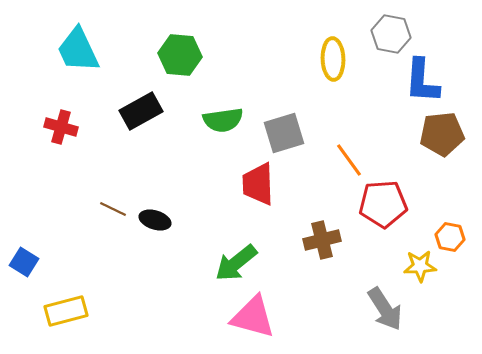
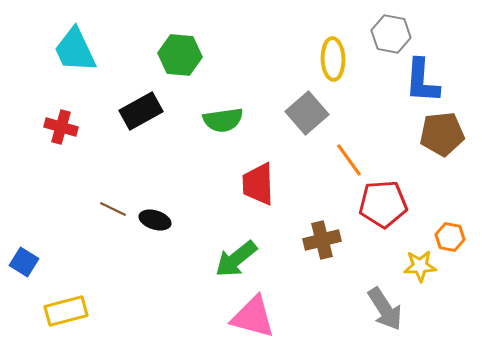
cyan trapezoid: moved 3 px left
gray square: moved 23 px right, 20 px up; rotated 24 degrees counterclockwise
green arrow: moved 4 px up
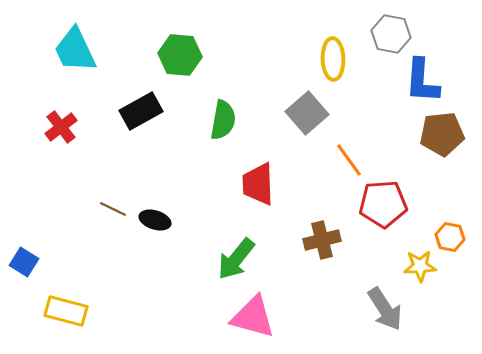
green semicircle: rotated 72 degrees counterclockwise
red cross: rotated 36 degrees clockwise
green arrow: rotated 12 degrees counterclockwise
yellow rectangle: rotated 30 degrees clockwise
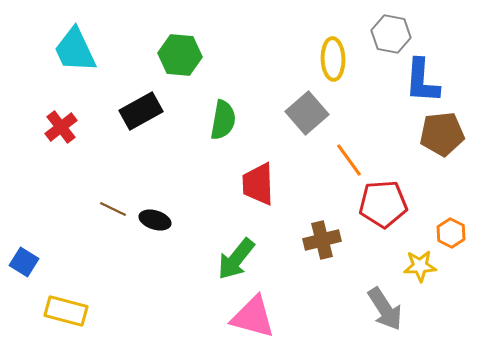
orange hexagon: moved 1 px right, 4 px up; rotated 16 degrees clockwise
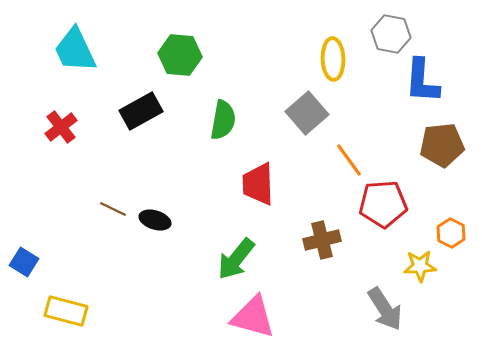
brown pentagon: moved 11 px down
